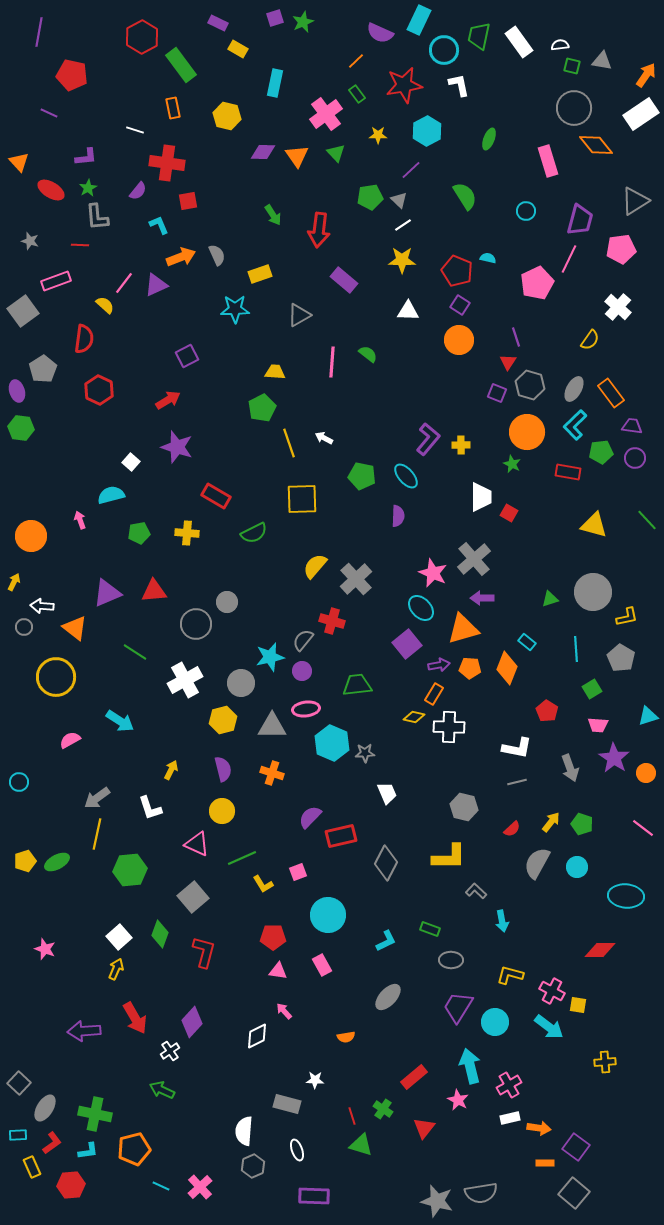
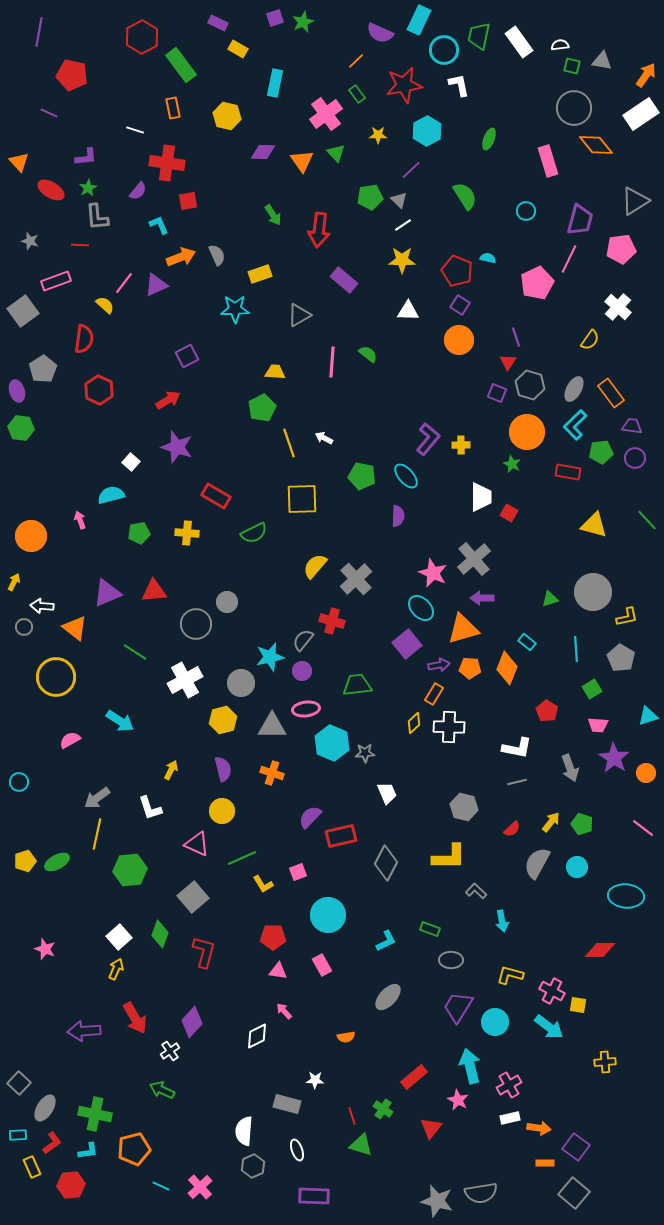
orange triangle at (297, 156): moved 5 px right, 5 px down
yellow diamond at (414, 717): moved 6 px down; rotated 55 degrees counterclockwise
red triangle at (424, 1128): moved 7 px right
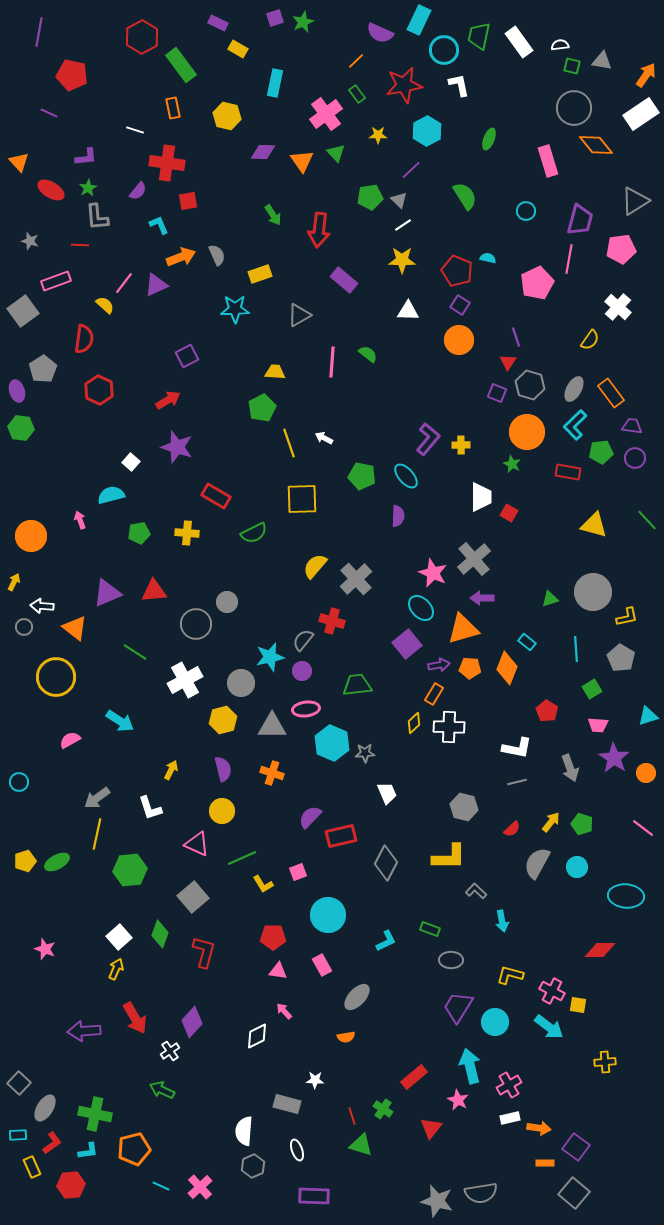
pink line at (569, 259): rotated 16 degrees counterclockwise
gray ellipse at (388, 997): moved 31 px left
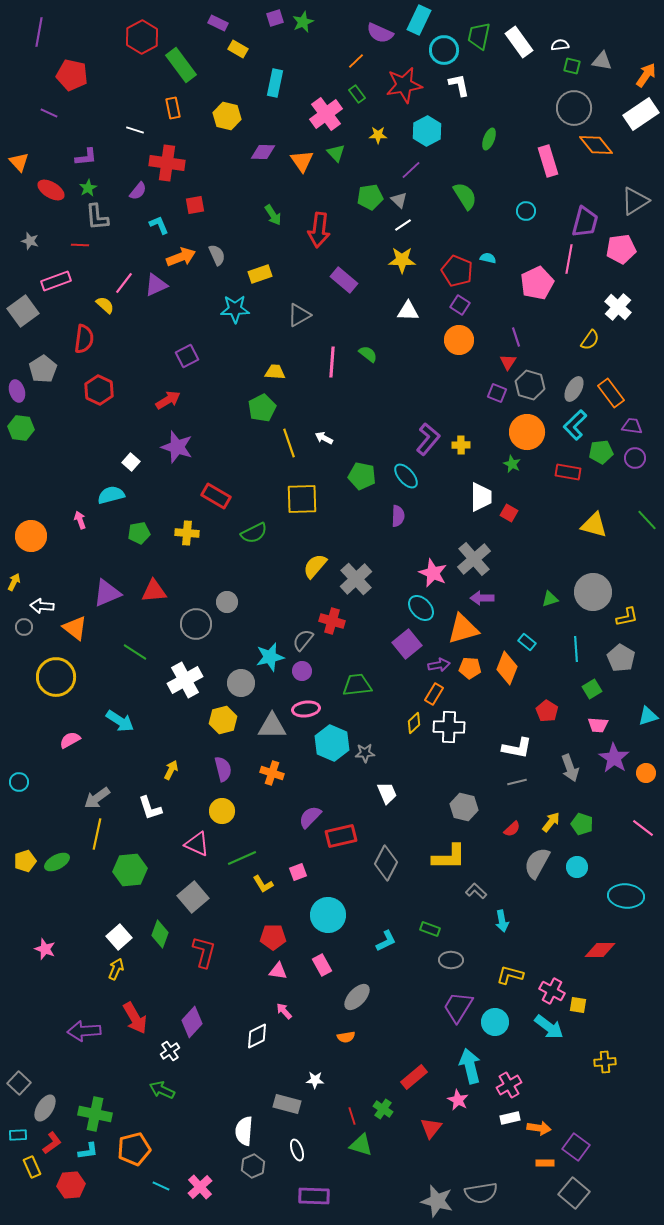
red square at (188, 201): moved 7 px right, 4 px down
purple trapezoid at (580, 220): moved 5 px right, 2 px down
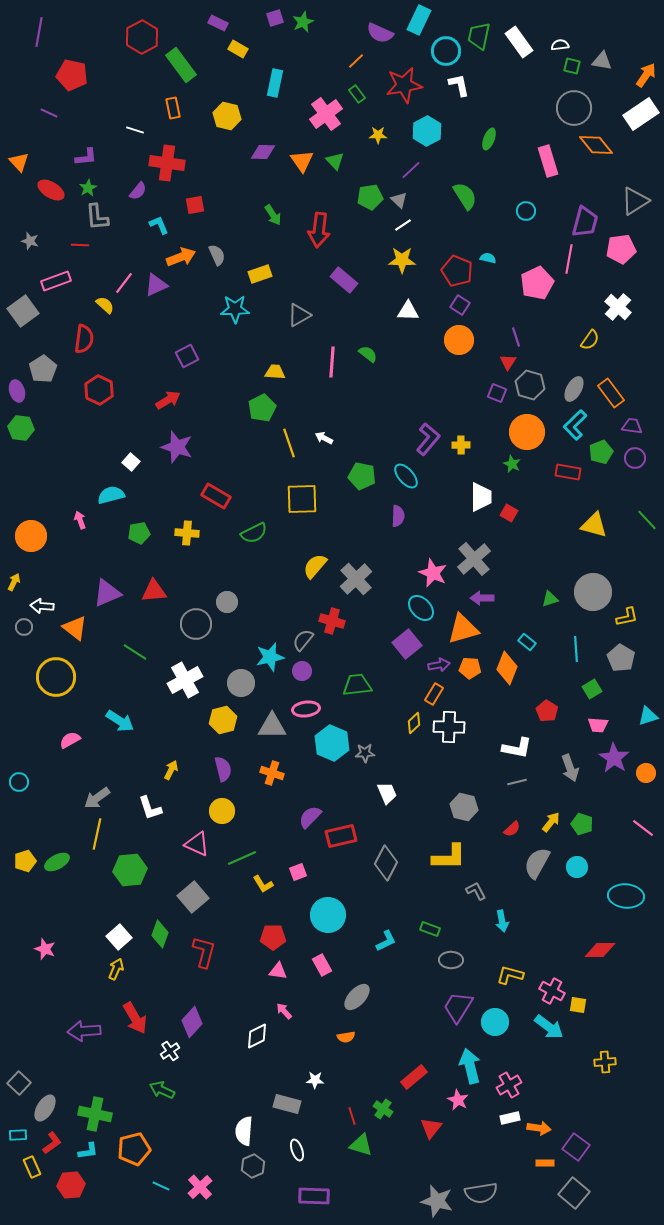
cyan circle at (444, 50): moved 2 px right, 1 px down
green triangle at (336, 153): moved 1 px left, 8 px down
green pentagon at (601, 452): rotated 15 degrees counterclockwise
gray L-shape at (476, 891): rotated 20 degrees clockwise
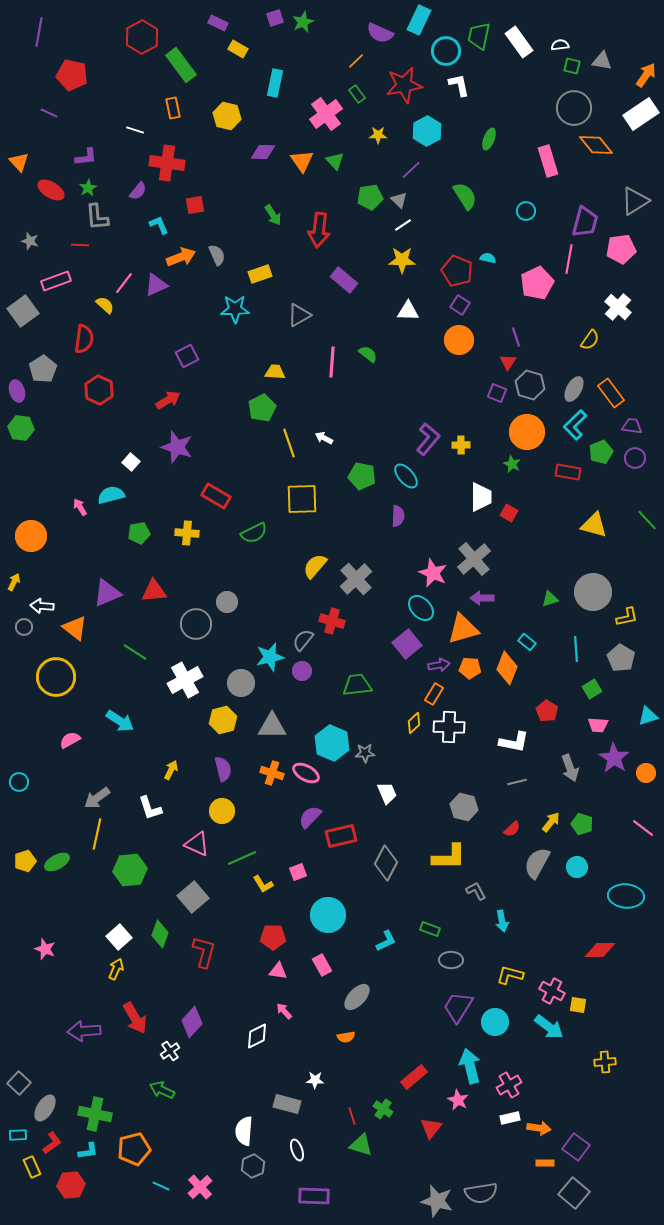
pink arrow at (80, 520): moved 13 px up; rotated 12 degrees counterclockwise
pink ellipse at (306, 709): moved 64 px down; rotated 36 degrees clockwise
white L-shape at (517, 748): moved 3 px left, 6 px up
